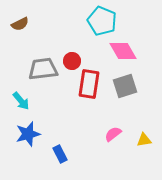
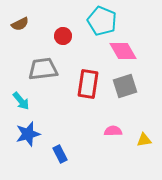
red circle: moved 9 px left, 25 px up
red rectangle: moved 1 px left
pink semicircle: moved 3 px up; rotated 36 degrees clockwise
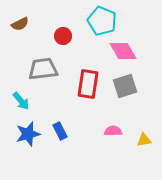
blue rectangle: moved 23 px up
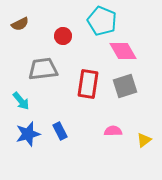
yellow triangle: rotated 28 degrees counterclockwise
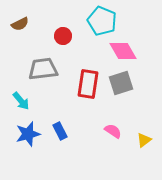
gray square: moved 4 px left, 3 px up
pink semicircle: rotated 36 degrees clockwise
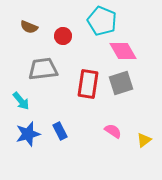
brown semicircle: moved 9 px right, 3 px down; rotated 48 degrees clockwise
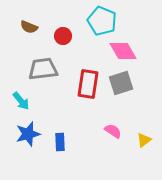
blue rectangle: moved 11 px down; rotated 24 degrees clockwise
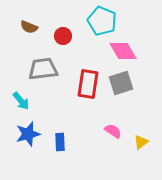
yellow triangle: moved 3 px left, 2 px down
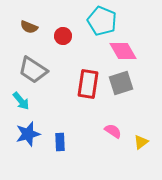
gray trapezoid: moved 10 px left, 1 px down; rotated 140 degrees counterclockwise
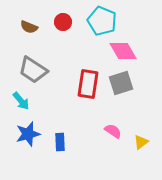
red circle: moved 14 px up
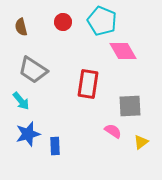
brown semicircle: moved 8 px left; rotated 54 degrees clockwise
gray square: moved 9 px right, 23 px down; rotated 15 degrees clockwise
blue rectangle: moved 5 px left, 4 px down
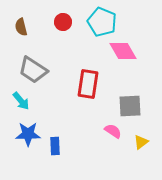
cyan pentagon: moved 1 px down
blue star: rotated 15 degrees clockwise
